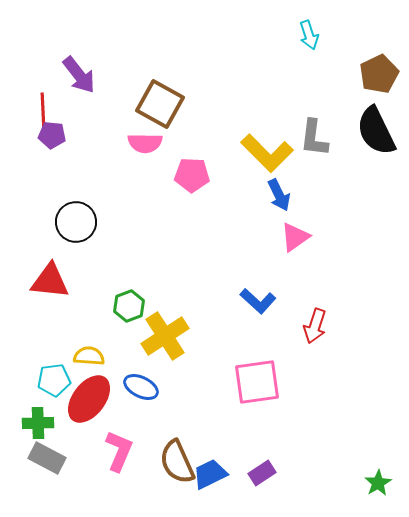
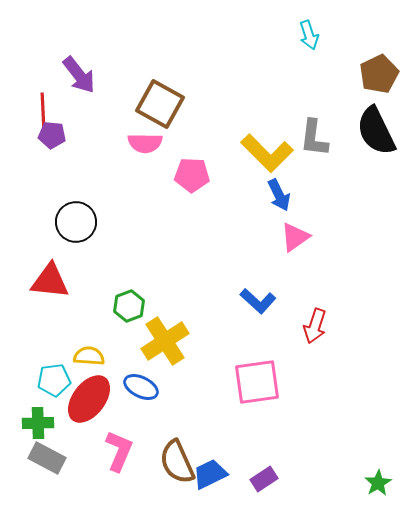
yellow cross: moved 5 px down
purple rectangle: moved 2 px right, 6 px down
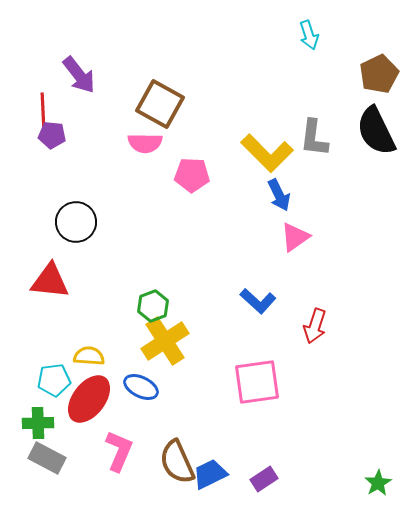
green hexagon: moved 24 px right
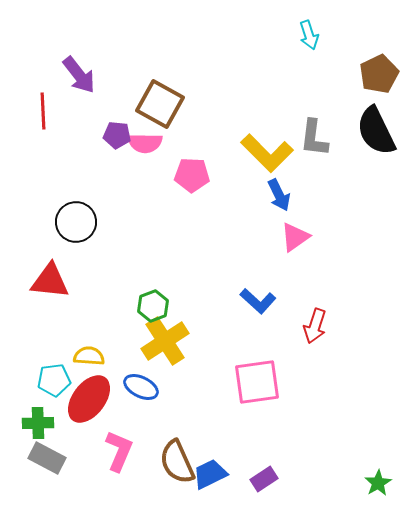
purple pentagon: moved 65 px right
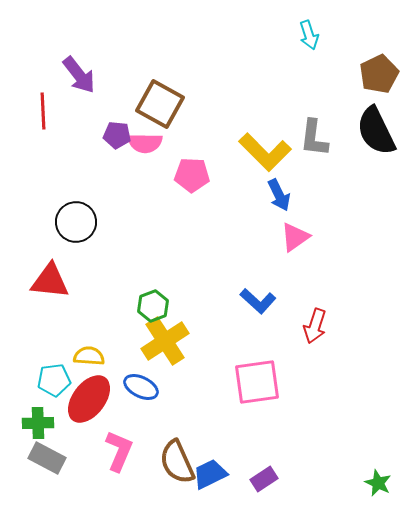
yellow L-shape: moved 2 px left, 1 px up
green star: rotated 16 degrees counterclockwise
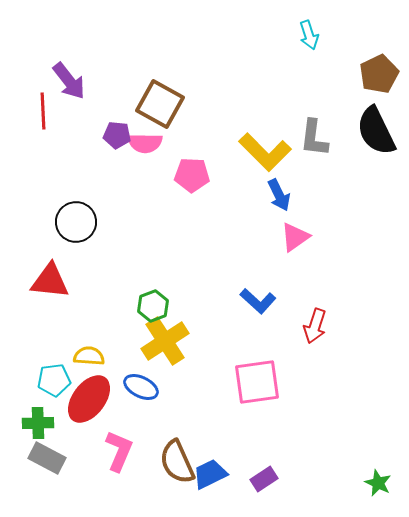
purple arrow: moved 10 px left, 6 px down
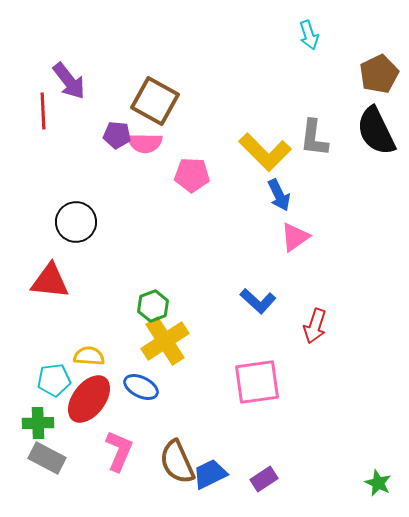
brown square: moved 5 px left, 3 px up
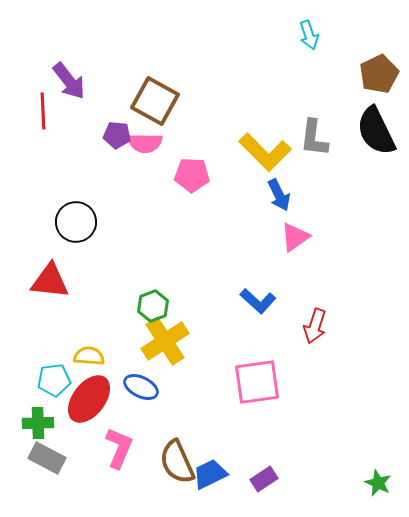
pink L-shape: moved 3 px up
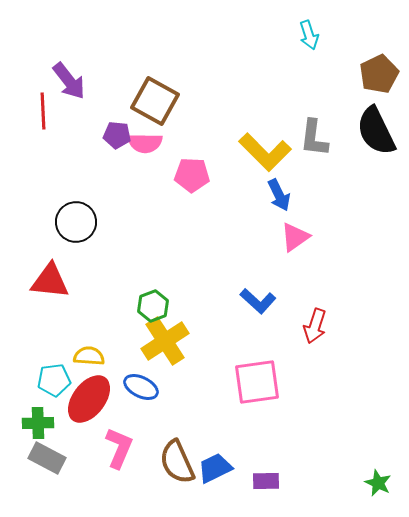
blue trapezoid: moved 5 px right, 6 px up
purple rectangle: moved 2 px right, 2 px down; rotated 32 degrees clockwise
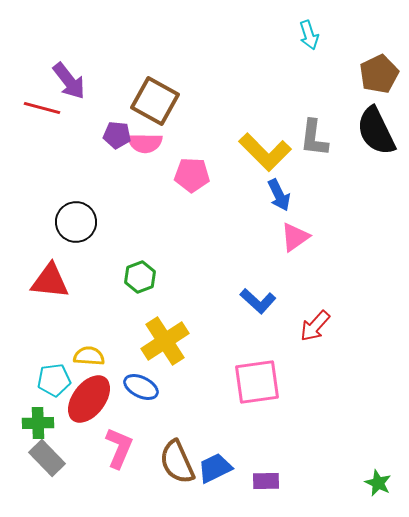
red line: moved 1 px left, 3 px up; rotated 72 degrees counterclockwise
green hexagon: moved 13 px left, 29 px up
red arrow: rotated 24 degrees clockwise
gray rectangle: rotated 18 degrees clockwise
